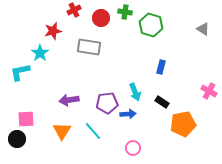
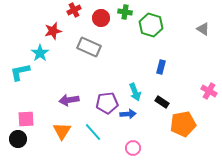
gray rectangle: rotated 15 degrees clockwise
cyan line: moved 1 px down
black circle: moved 1 px right
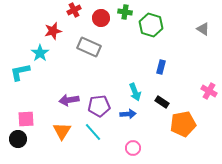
purple pentagon: moved 8 px left, 3 px down
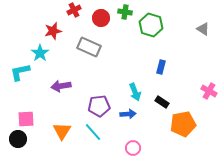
purple arrow: moved 8 px left, 14 px up
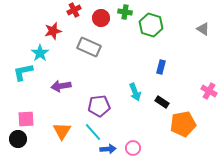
cyan L-shape: moved 3 px right
blue arrow: moved 20 px left, 35 px down
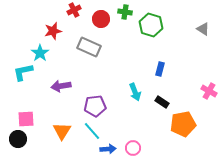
red circle: moved 1 px down
blue rectangle: moved 1 px left, 2 px down
purple pentagon: moved 4 px left
cyan line: moved 1 px left, 1 px up
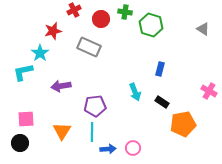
cyan line: moved 1 px down; rotated 42 degrees clockwise
black circle: moved 2 px right, 4 px down
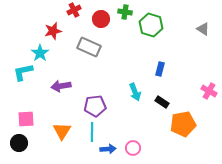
black circle: moved 1 px left
